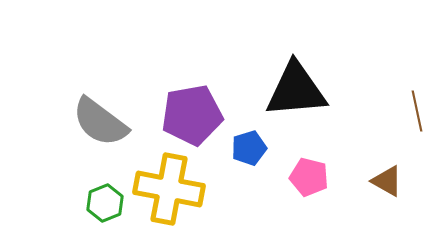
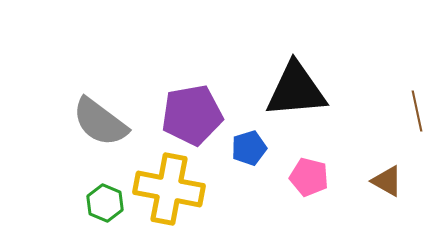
green hexagon: rotated 15 degrees counterclockwise
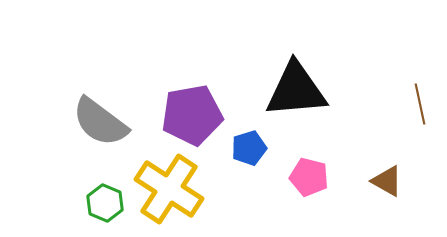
brown line: moved 3 px right, 7 px up
yellow cross: rotated 22 degrees clockwise
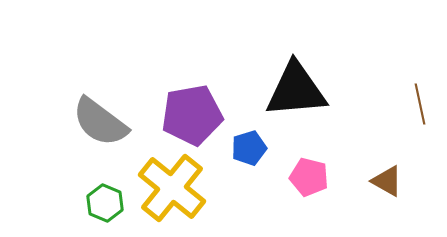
yellow cross: moved 3 px right, 1 px up; rotated 6 degrees clockwise
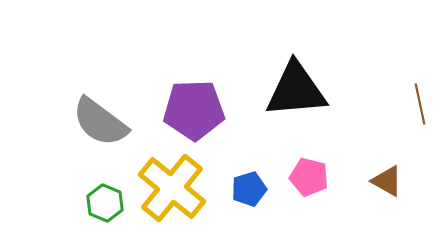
purple pentagon: moved 2 px right, 5 px up; rotated 8 degrees clockwise
blue pentagon: moved 41 px down
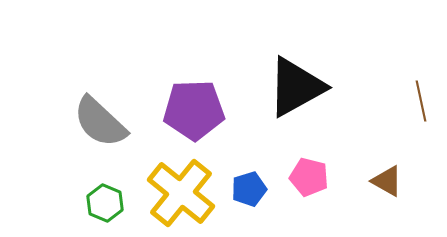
black triangle: moved 3 px up; rotated 24 degrees counterclockwise
brown line: moved 1 px right, 3 px up
gray semicircle: rotated 6 degrees clockwise
yellow cross: moved 9 px right, 5 px down
